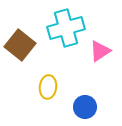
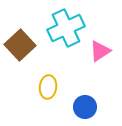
cyan cross: rotated 9 degrees counterclockwise
brown square: rotated 8 degrees clockwise
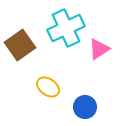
brown square: rotated 8 degrees clockwise
pink triangle: moved 1 px left, 2 px up
yellow ellipse: rotated 60 degrees counterclockwise
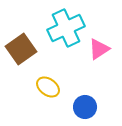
brown square: moved 1 px right, 4 px down
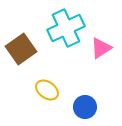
pink triangle: moved 2 px right, 1 px up
yellow ellipse: moved 1 px left, 3 px down
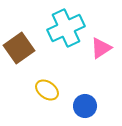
brown square: moved 2 px left, 1 px up
blue circle: moved 1 px up
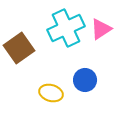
pink triangle: moved 19 px up
yellow ellipse: moved 4 px right, 3 px down; rotated 20 degrees counterclockwise
blue circle: moved 26 px up
